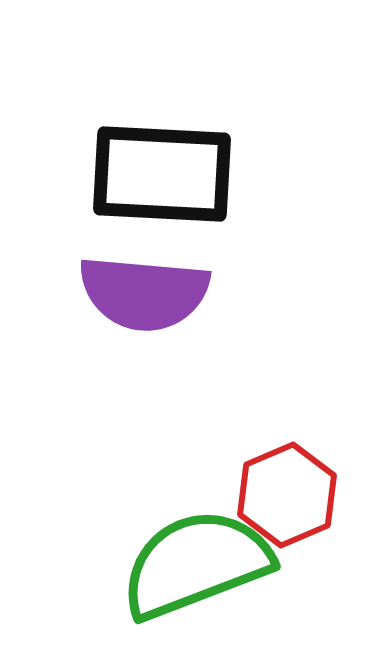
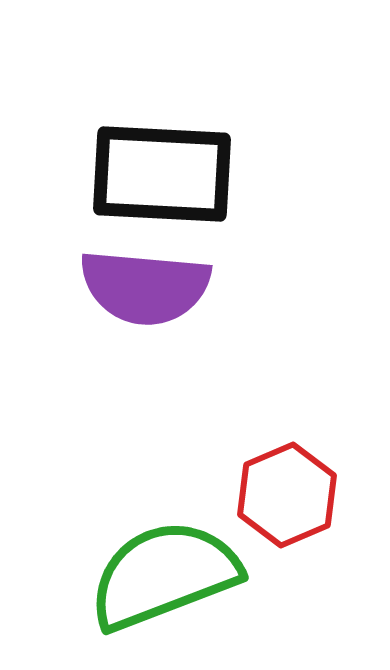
purple semicircle: moved 1 px right, 6 px up
green semicircle: moved 32 px left, 11 px down
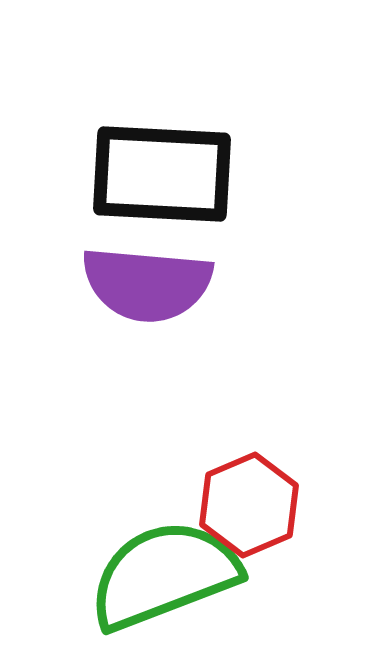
purple semicircle: moved 2 px right, 3 px up
red hexagon: moved 38 px left, 10 px down
